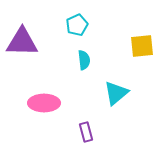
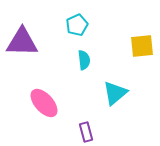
cyan triangle: moved 1 px left
pink ellipse: rotated 48 degrees clockwise
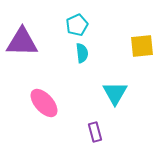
cyan semicircle: moved 2 px left, 7 px up
cyan triangle: rotated 20 degrees counterclockwise
purple rectangle: moved 9 px right
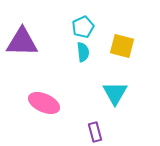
cyan pentagon: moved 6 px right, 2 px down
yellow square: moved 20 px left; rotated 20 degrees clockwise
cyan semicircle: moved 1 px right, 1 px up
pink ellipse: rotated 24 degrees counterclockwise
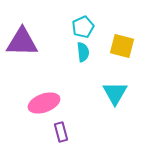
pink ellipse: rotated 44 degrees counterclockwise
purple rectangle: moved 34 px left
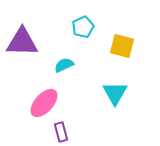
cyan semicircle: moved 19 px left, 13 px down; rotated 108 degrees counterclockwise
pink ellipse: rotated 28 degrees counterclockwise
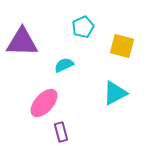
cyan triangle: rotated 32 degrees clockwise
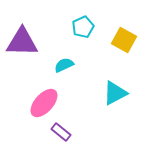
yellow square: moved 2 px right, 6 px up; rotated 15 degrees clockwise
purple rectangle: rotated 36 degrees counterclockwise
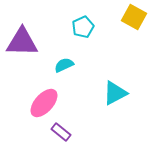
yellow square: moved 10 px right, 23 px up
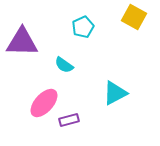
cyan semicircle: rotated 120 degrees counterclockwise
purple rectangle: moved 8 px right, 12 px up; rotated 54 degrees counterclockwise
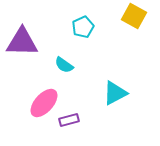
yellow square: moved 1 px up
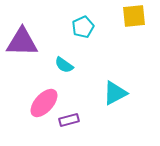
yellow square: rotated 35 degrees counterclockwise
